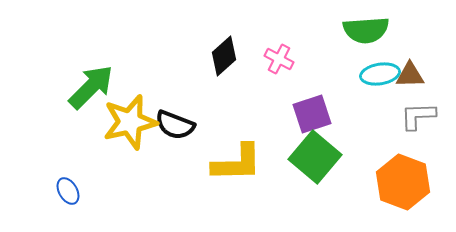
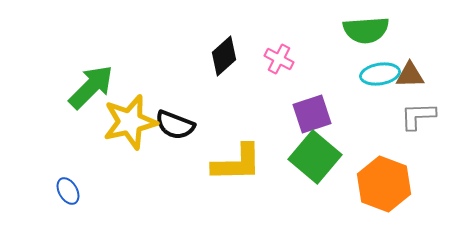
orange hexagon: moved 19 px left, 2 px down
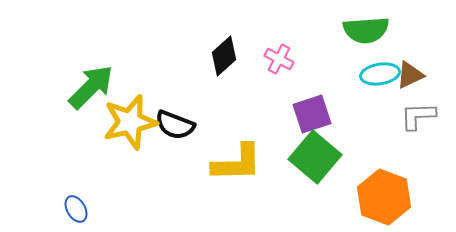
brown triangle: rotated 24 degrees counterclockwise
orange hexagon: moved 13 px down
blue ellipse: moved 8 px right, 18 px down
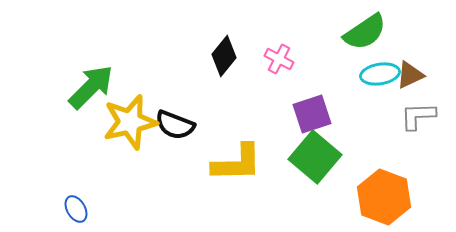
green semicircle: moved 1 px left, 2 px down; rotated 30 degrees counterclockwise
black diamond: rotated 9 degrees counterclockwise
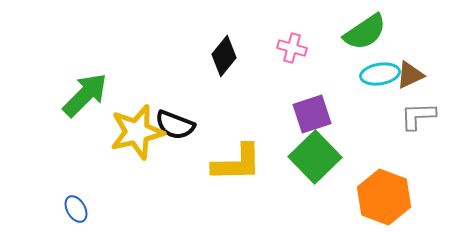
pink cross: moved 13 px right, 11 px up; rotated 12 degrees counterclockwise
green arrow: moved 6 px left, 8 px down
yellow star: moved 7 px right, 10 px down
green square: rotated 6 degrees clockwise
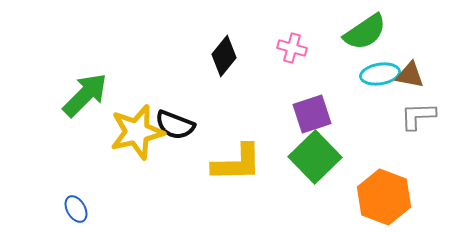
brown triangle: rotated 36 degrees clockwise
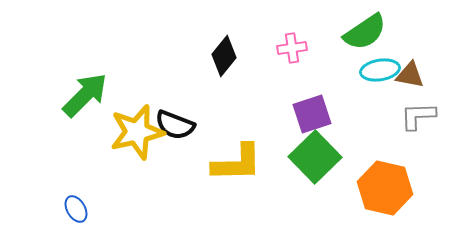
pink cross: rotated 24 degrees counterclockwise
cyan ellipse: moved 4 px up
orange hexagon: moved 1 px right, 9 px up; rotated 8 degrees counterclockwise
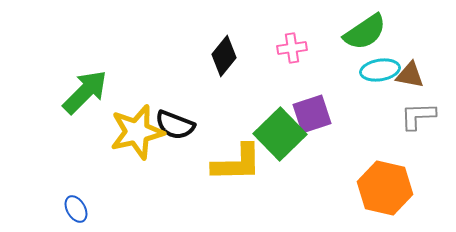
green arrow: moved 3 px up
green square: moved 35 px left, 23 px up
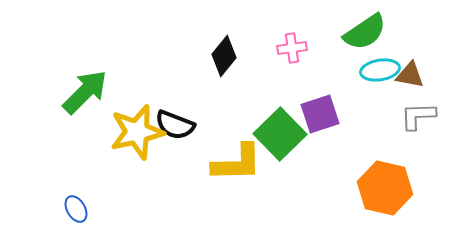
purple square: moved 8 px right
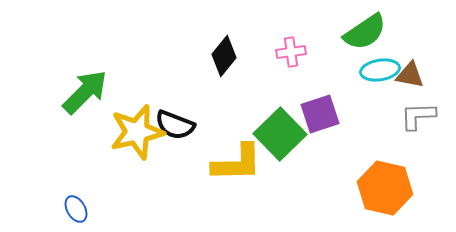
pink cross: moved 1 px left, 4 px down
